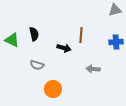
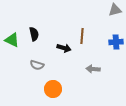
brown line: moved 1 px right, 1 px down
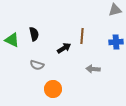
black arrow: rotated 48 degrees counterclockwise
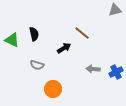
brown line: moved 3 px up; rotated 56 degrees counterclockwise
blue cross: moved 30 px down; rotated 24 degrees counterclockwise
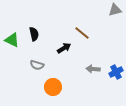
orange circle: moved 2 px up
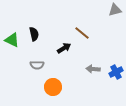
gray semicircle: rotated 16 degrees counterclockwise
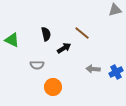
black semicircle: moved 12 px right
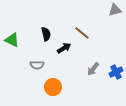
gray arrow: rotated 56 degrees counterclockwise
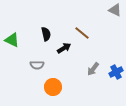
gray triangle: rotated 40 degrees clockwise
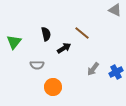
green triangle: moved 2 px right, 2 px down; rotated 42 degrees clockwise
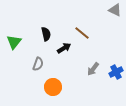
gray semicircle: moved 1 px right, 1 px up; rotated 72 degrees counterclockwise
